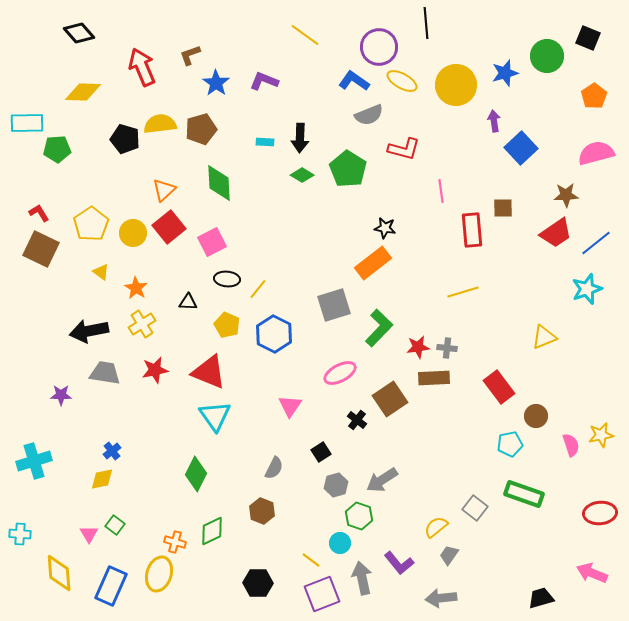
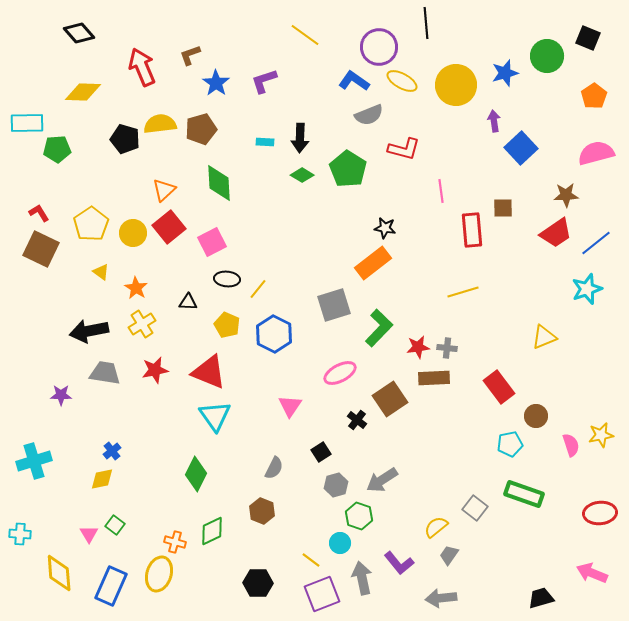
purple L-shape at (264, 81): rotated 40 degrees counterclockwise
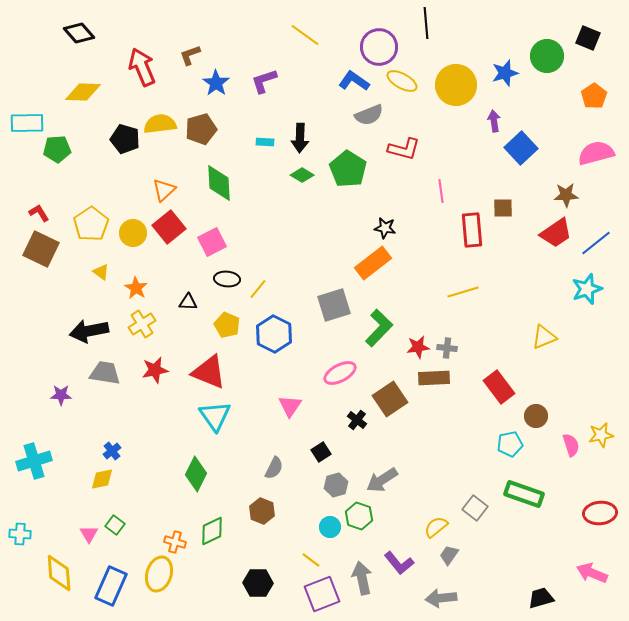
cyan circle at (340, 543): moved 10 px left, 16 px up
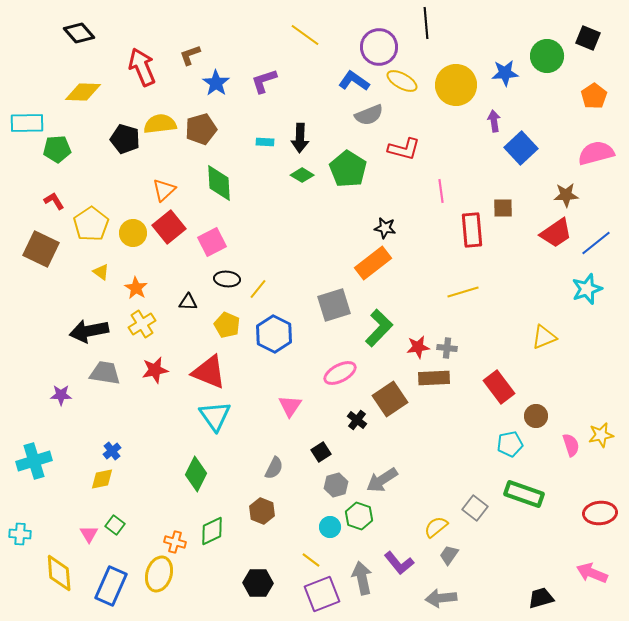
blue star at (505, 73): rotated 12 degrees clockwise
red L-shape at (39, 213): moved 15 px right, 12 px up
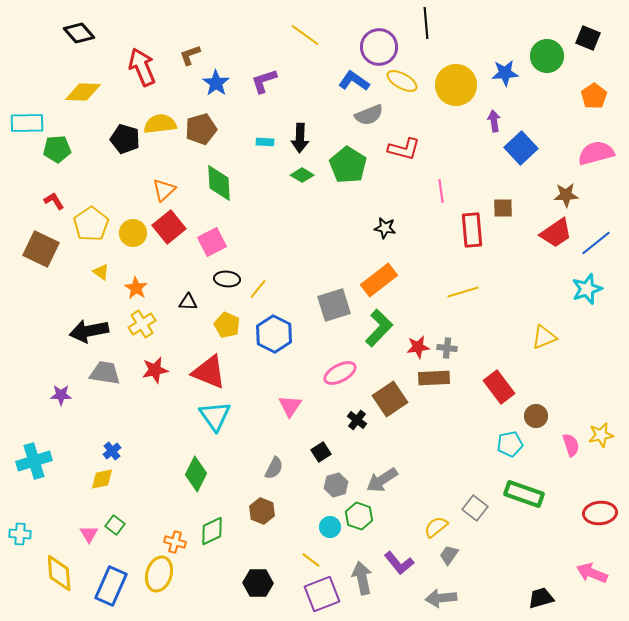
green pentagon at (348, 169): moved 4 px up
orange rectangle at (373, 263): moved 6 px right, 17 px down
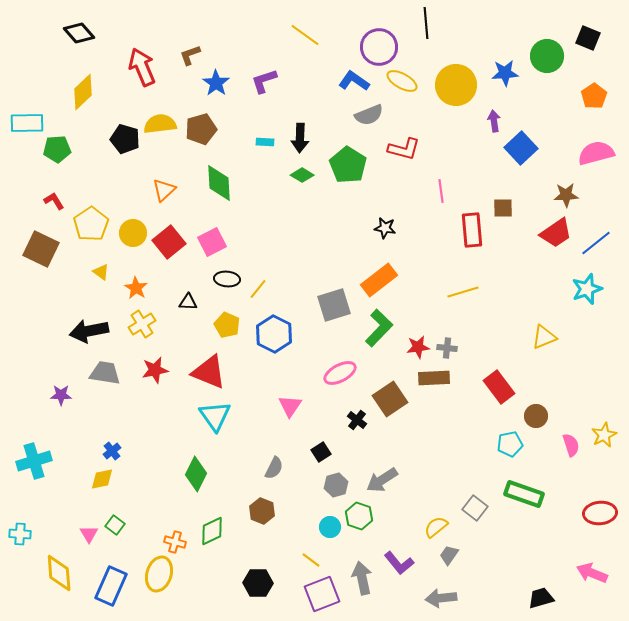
yellow diamond at (83, 92): rotated 45 degrees counterclockwise
red square at (169, 227): moved 15 px down
yellow star at (601, 435): moved 3 px right; rotated 15 degrees counterclockwise
